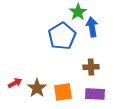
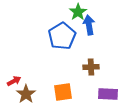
blue arrow: moved 3 px left, 2 px up
red arrow: moved 1 px left, 2 px up
brown star: moved 11 px left, 6 px down
purple rectangle: moved 13 px right
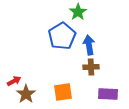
blue arrow: moved 20 px down
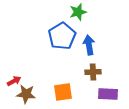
green star: rotated 18 degrees clockwise
brown cross: moved 2 px right, 5 px down
brown star: rotated 30 degrees counterclockwise
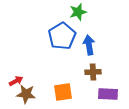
red arrow: moved 2 px right
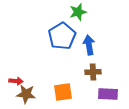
red arrow: rotated 32 degrees clockwise
